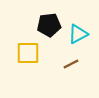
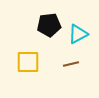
yellow square: moved 9 px down
brown line: rotated 14 degrees clockwise
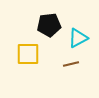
cyan triangle: moved 4 px down
yellow square: moved 8 px up
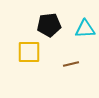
cyan triangle: moved 7 px right, 9 px up; rotated 25 degrees clockwise
yellow square: moved 1 px right, 2 px up
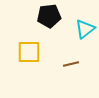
black pentagon: moved 9 px up
cyan triangle: rotated 35 degrees counterclockwise
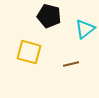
black pentagon: rotated 20 degrees clockwise
yellow square: rotated 15 degrees clockwise
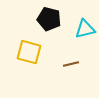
black pentagon: moved 3 px down
cyan triangle: rotated 25 degrees clockwise
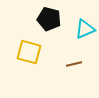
cyan triangle: rotated 10 degrees counterclockwise
brown line: moved 3 px right
